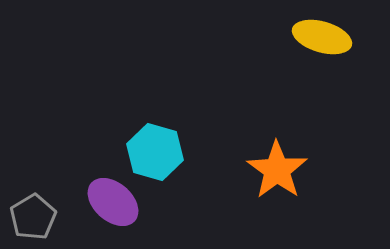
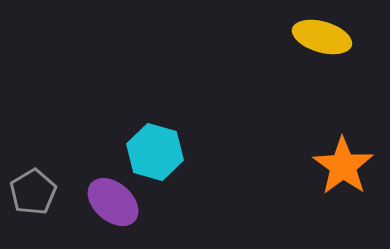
orange star: moved 66 px right, 4 px up
gray pentagon: moved 25 px up
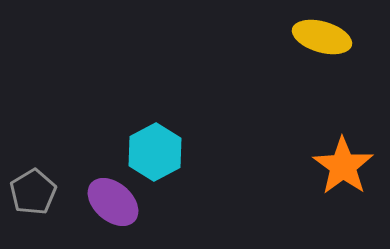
cyan hexagon: rotated 16 degrees clockwise
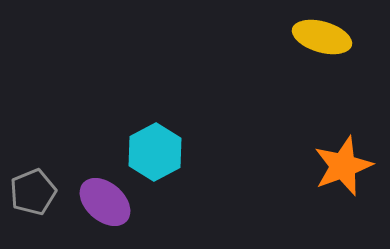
orange star: rotated 16 degrees clockwise
gray pentagon: rotated 9 degrees clockwise
purple ellipse: moved 8 px left
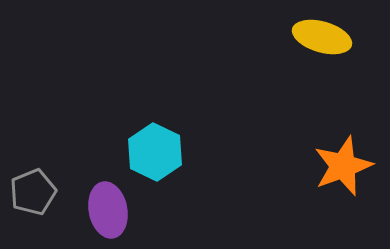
cyan hexagon: rotated 6 degrees counterclockwise
purple ellipse: moved 3 px right, 8 px down; rotated 38 degrees clockwise
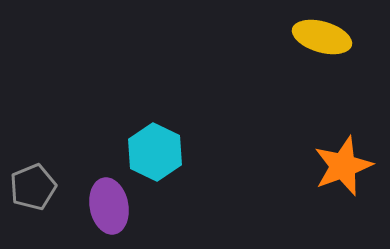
gray pentagon: moved 5 px up
purple ellipse: moved 1 px right, 4 px up
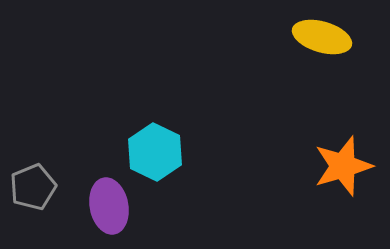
orange star: rotated 4 degrees clockwise
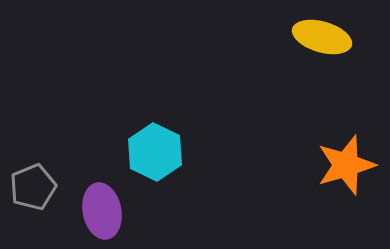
orange star: moved 3 px right, 1 px up
purple ellipse: moved 7 px left, 5 px down
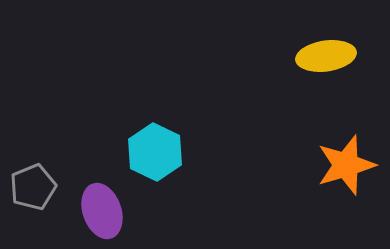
yellow ellipse: moved 4 px right, 19 px down; rotated 24 degrees counterclockwise
purple ellipse: rotated 8 degrees counterclockwise
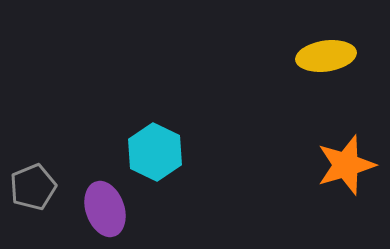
purple ellipse: moved 3 px right, 2 px up
